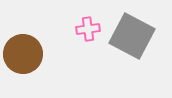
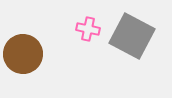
pink cross: rotated 20 degrees clockwise
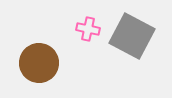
brown circle: moved 16 px right, 9 px down
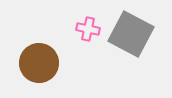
gray square: moved 1 px left, 2 px up
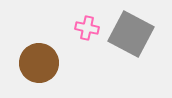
pink cross: moved 1 px left, 1 px up
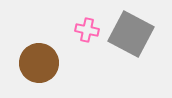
pink cross: moved 2 px down
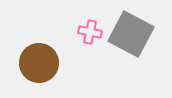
pink cross: moved 3 px right, 2 px down
